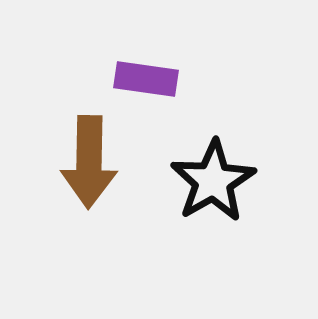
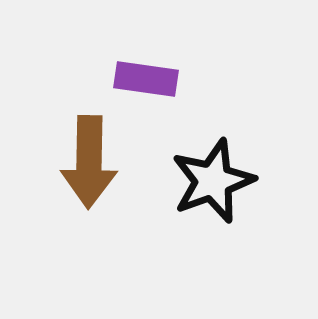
black star: rotated 10 degrees clockwise
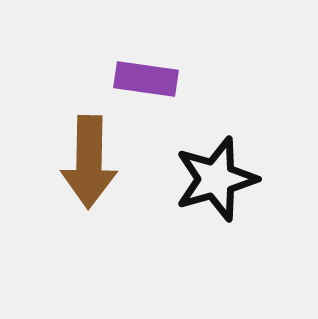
black star: moved 3 px right, 2 px up; rotated 4 degrees clockwise
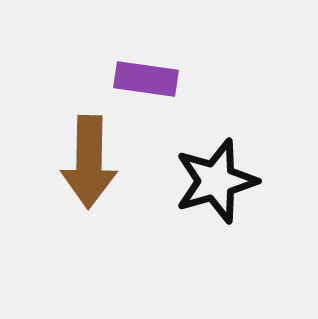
black star: moved 2 px down
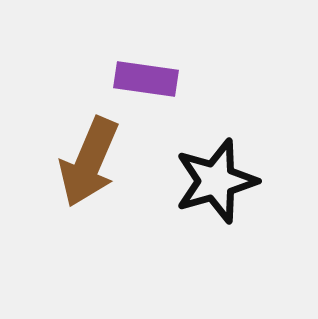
brown arrow: rotated 22 degrees clockwise
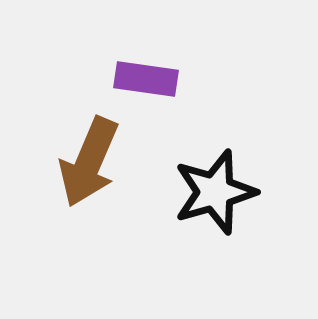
black star: moved 1 px left, 11 px down
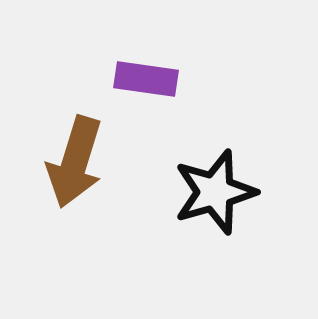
brown arrow: moved 14 px left; rotated 6 degrees counterclockwise
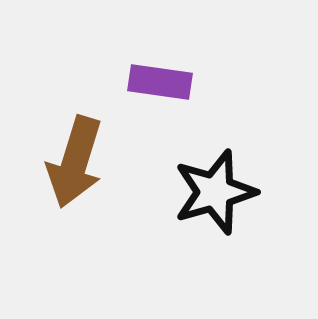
purple rectangle: moved 14 px right, 3 px down
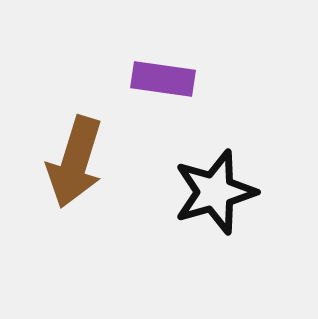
purple rectangle: moved 3 px right, 3 px up
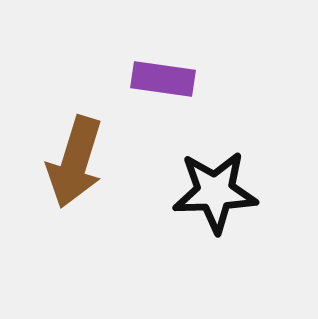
black star: rotated 14 degrees clockwise
